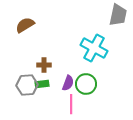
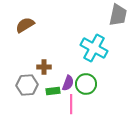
brown cross: moved 2 px down
green rectangle: moved 11 px right, 7 px down
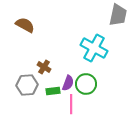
brown semicircle: rotated 60 degrees clockwise
brown cross: rotated 32 degrees clockwise
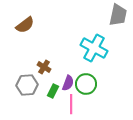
brown semicircle: rotated 114 degrees clockwise
green rectangle: rotated 56 degrees counterclockwise
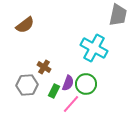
green rectangle: moved 1 px right
pink line: rotated 42 degrees clockwise
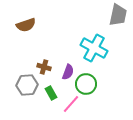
brown semicircle: moved 1 px right; rotated 18 degrees clockwise
brown cross: rotated 16 degrees counterclockwise
purple semicircle: moved 11 px up
green rectangle: moved 3 px left, 2 px down; rotated 56 degrees counterclockwise
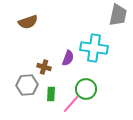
brown semicircle: moved 2 px right, 3 px up
cyan cross: rotated 20 degrees counterclockwise
purple semicircle: moved 14 px up
green circle: moved 5 px down
green rectangle: moved 1 px down; rotated 32 degrees clockwise
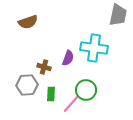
green circle: moved 1 px down
